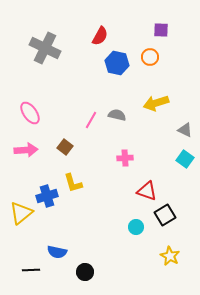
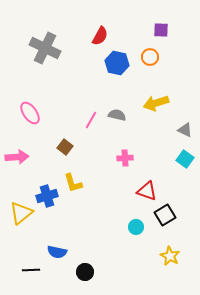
pink arrow: moved 9 px left, 7 px down
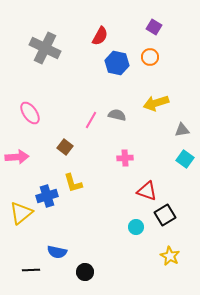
purple square: moved 7 px left, 3 px up; rotated 28 degrees clockwise
gray triangle: moved 3 px left; rotated 35 degrees counterclockwise
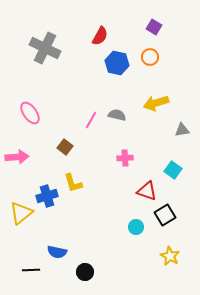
cyan square: moved 12 px left, 11 px down
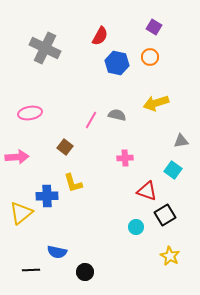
pink ellipse: rotated 65 degrees counterclockwise
gray triangle: moved 1 px left, 11 px down
blue cross: rotated 15 degrees clockwise
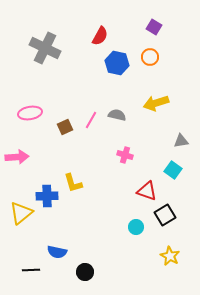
brown square: moved 20 px up; rotated 28 degrees clockwise
pink cross: moved 3 px up; rotated 21 degrees clockwise
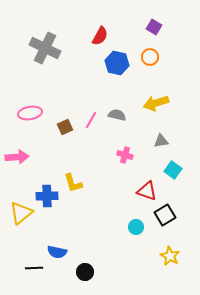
gray triangle: moved 20 px left
black line: moved 3 px right, 2 px up
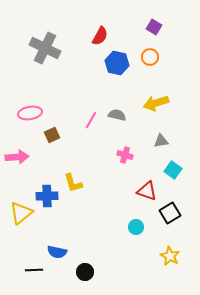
brown square: moved 13 px left, 8 px down
black square: moved 5 px right, 2 px up
black line: moved 2 px down
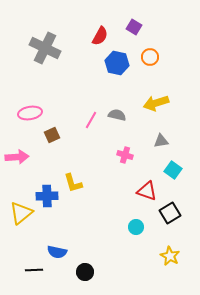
purple square: moved 20 px left
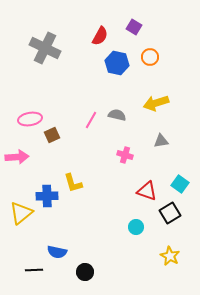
pink ellipse: moved 6 px down
cyan square: moved 7 px right, 14 px down
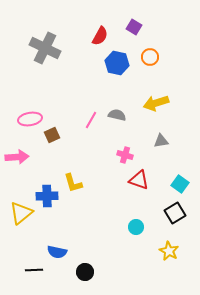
red triangle: moved 8 px left, 11 px up
black square: moved 5 px right
yellow star: moved 1 px left, 5 px up
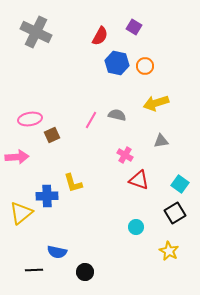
gray cross: moved 9 px left, 16 px up
orange circle: moved 5 px left, 9 px down
pink cross: rotated 14 degrees clockwise
